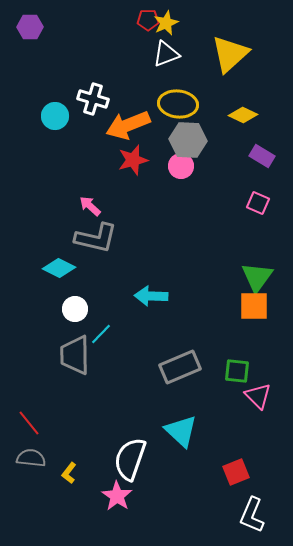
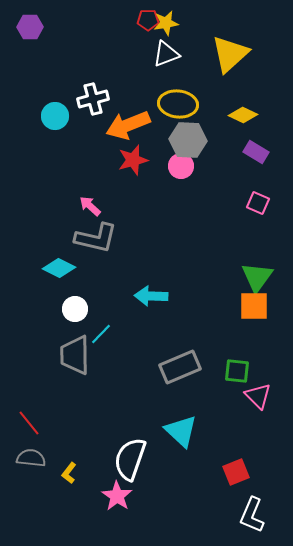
yellow star: rotated 15 degrees clockwise
white cross: rotated 32 degrees counterclockwise
purple rectangle: moved 6 px left, 4 px up
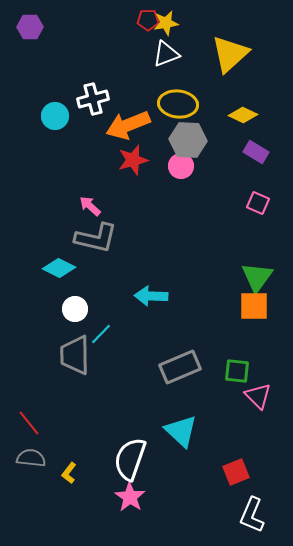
pink star: moved 13 px right, 1 px down
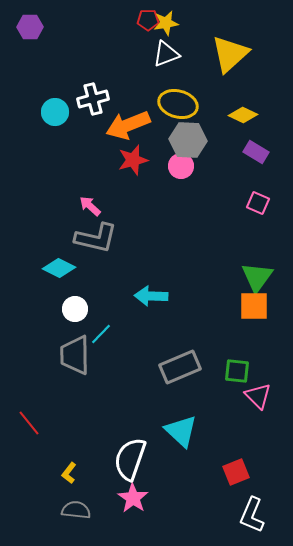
yellow ellipse: rotated 9 degrees clockwise
cyan circle: moved 4 px up
gray semicircle: moved 45 px right, 52 px down
pink star: moved 3 px right, 1 px down
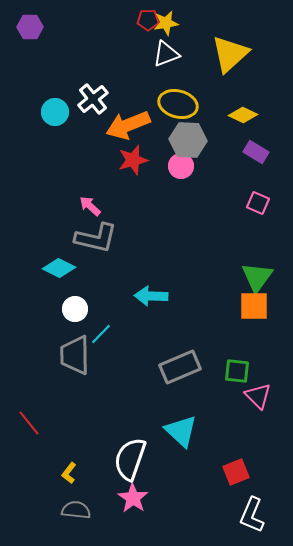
white cross: rotated 24 degrees counterclockwise
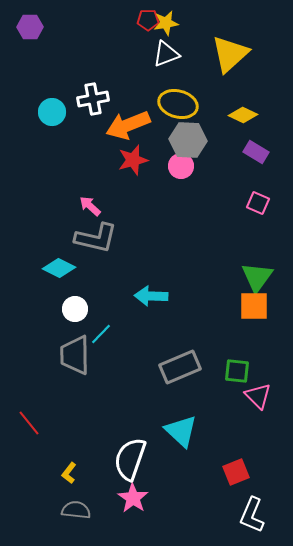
white cross: rotated 28 degrees clockwise
cyan circle: moved 3 px left
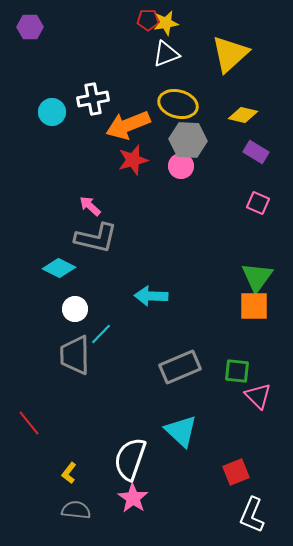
yellow diamond: rotated 12 degrees counterclockwise
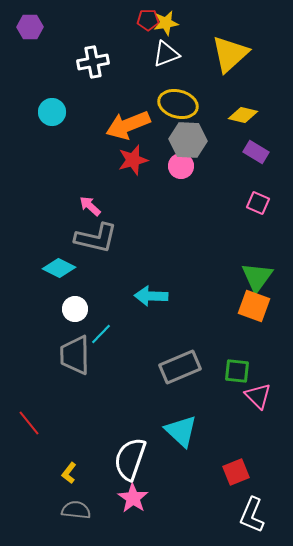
white cross: moved 37 px up
orange square: rotated 20 degrees clockwise
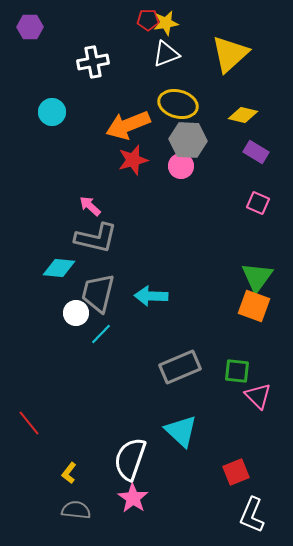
cyan diamond: rotated 20 degrees counterclockwise
white circle: moved 1 px right, 4 px down
gray trapezoid: moved 23 px right, 62 px up; rotated 15 degrees clockwise
